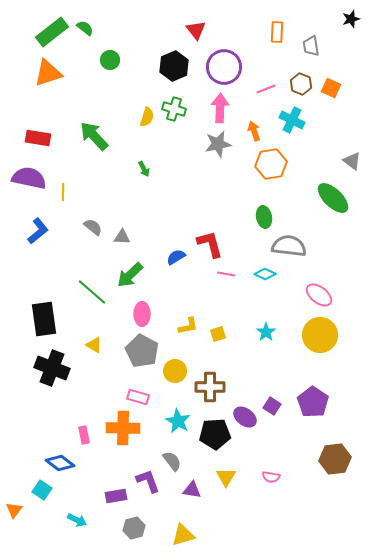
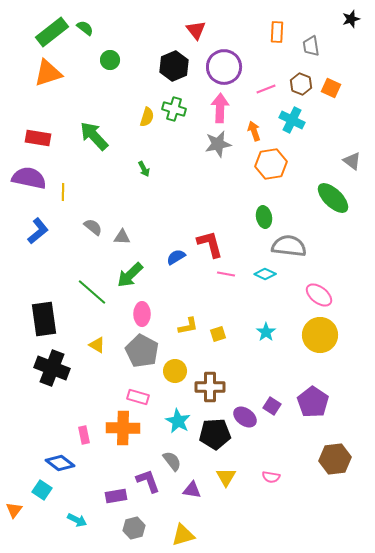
yellow triangle at (94, 345): moved 3 px right
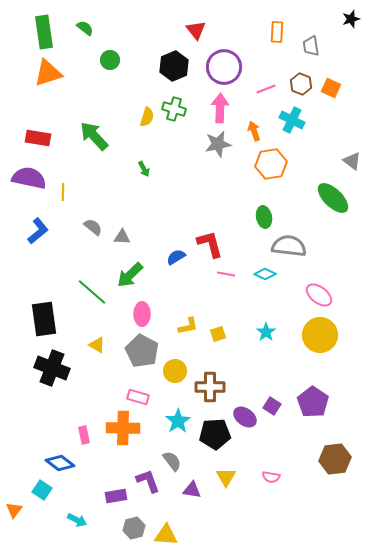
green rectangle at (52, 32): moved 8 px left; rotated 60 degrees counterclockwise
cyan star at (178, 421): rotated 10 degrees clockwise
yellow triangle at (183, 535): moved 17 px left; rotated 20 degrees clockwise
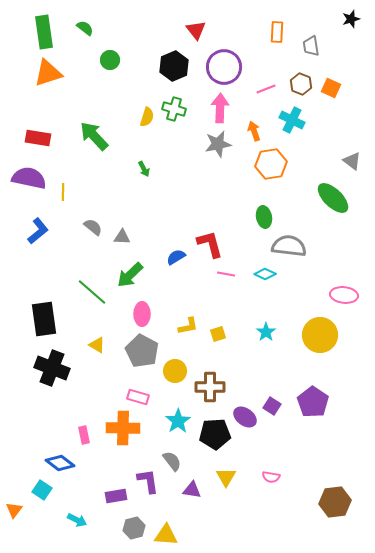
pink ellipse at (319, 295): moved 25 px right; rotated 32 degrees counterclockwise
brown hexagon at (335, 459): moved 43 px down
purple L-shape at (148, 481): rotated 12 degrees clockwise
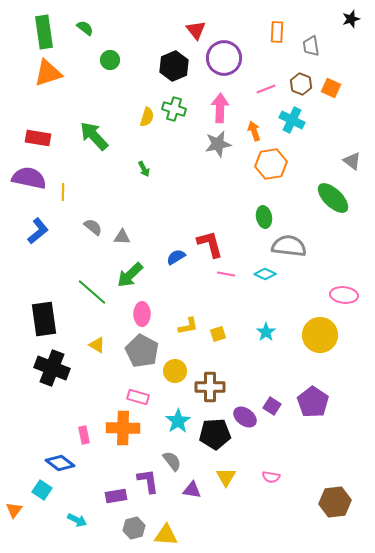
purple circle at (224, 67): moved 9 px up
